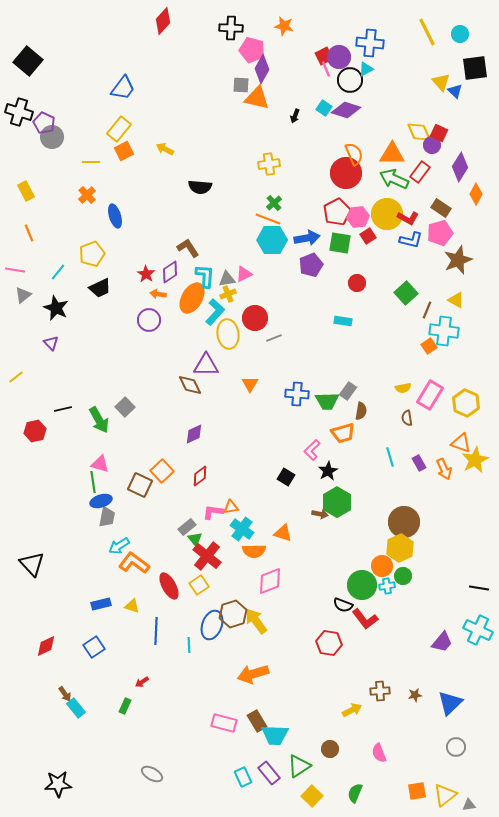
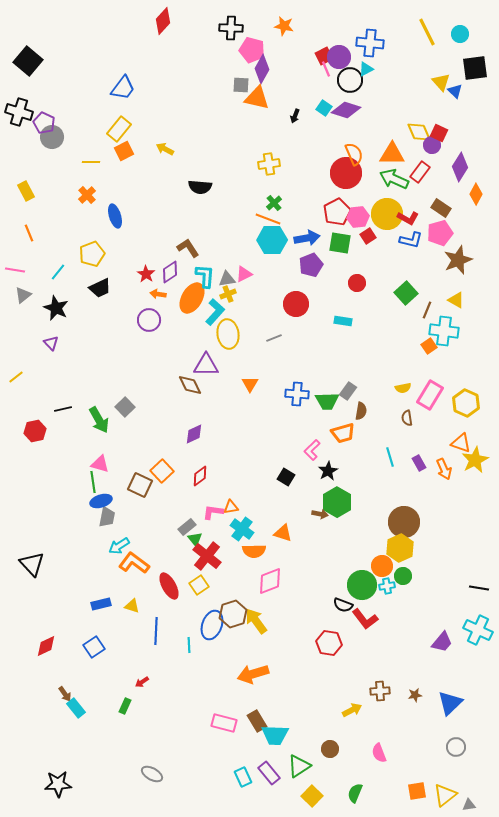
red circle at (255, 318): moved 41 px right, 14 px up
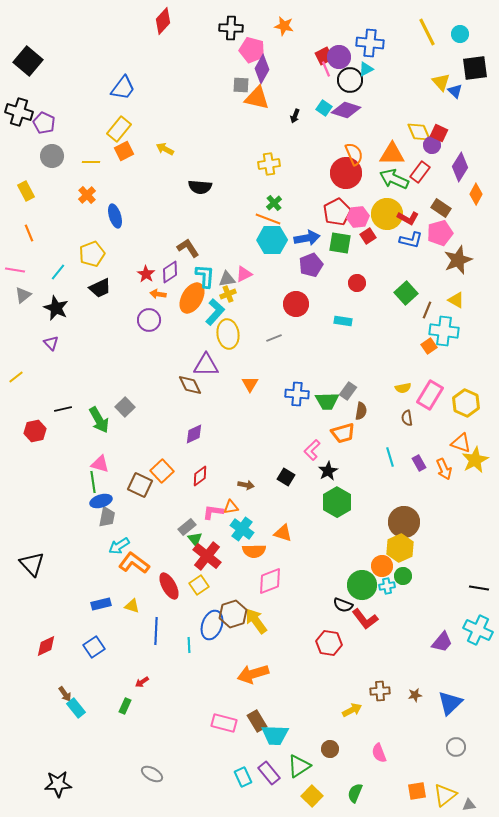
gray circle at (52, 137): moved 19 px down
brown arrow at (320, 514): moved 74 px left, 29 px up
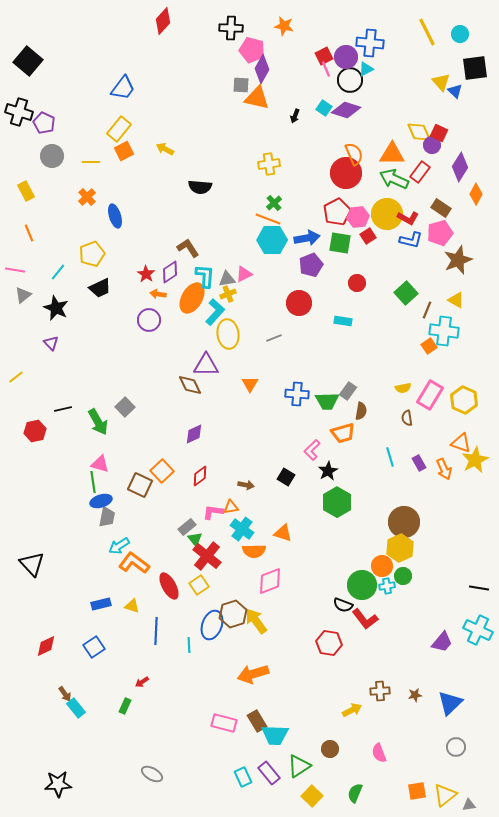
purple circle at (339, 57): moved 7 px right
orange cross at (87, 195): moved 2 px down
red circle at (296, 304): moved 3 px right, 1 px up
yellow hexagon at (466, 403): moved 2 px left, 3 px up
green arrow at (99, 420): moved 1 px left, 2 px down
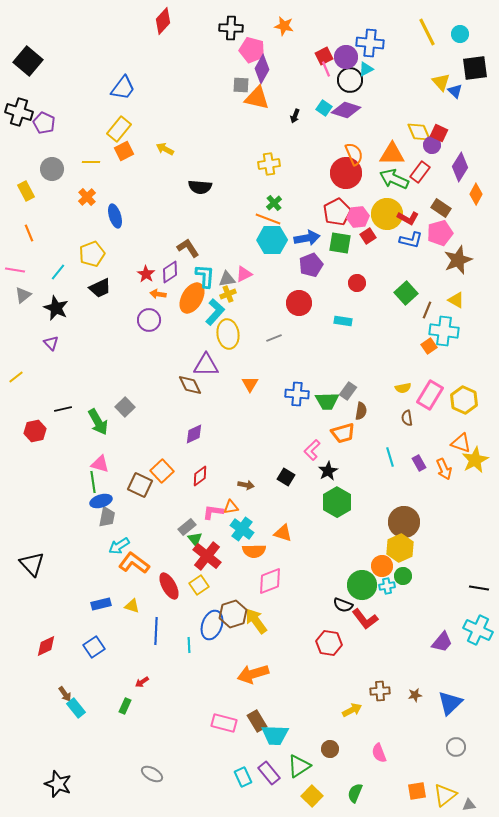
gray circle at (52, 156): moved 13 px down
black star at (58, 784): rotated 24 degrees clockwise
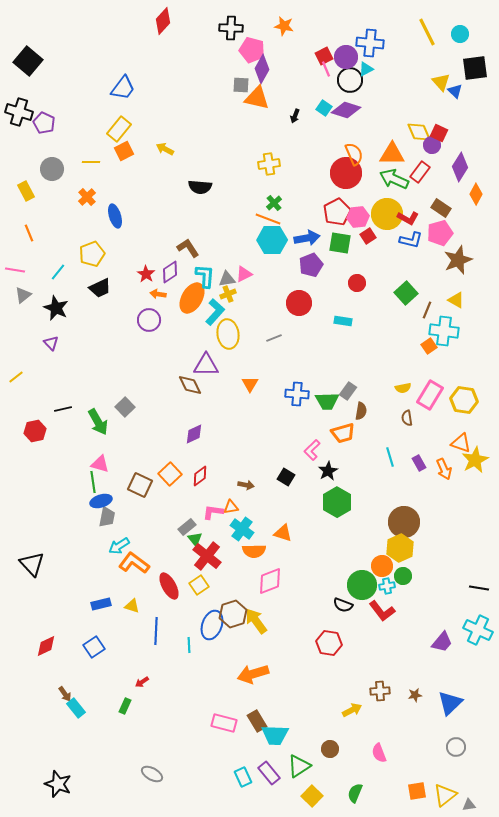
yellow hexagon at (464, 400): rotated 16 degrees counterclockwise
orange square at (162, 471): moved 8 px right, 3 px down
red L-shape at (365, 619): moved 17 px right, 8 px up
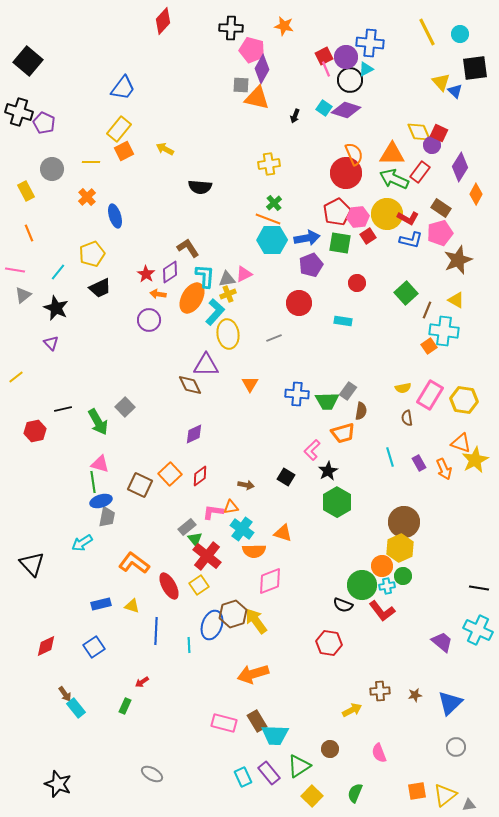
cyan arrow at (119, 546): moved 37 px left, 3 px up
purple trapezoid at (442, 642): rotated 90 degrees counterclockwise
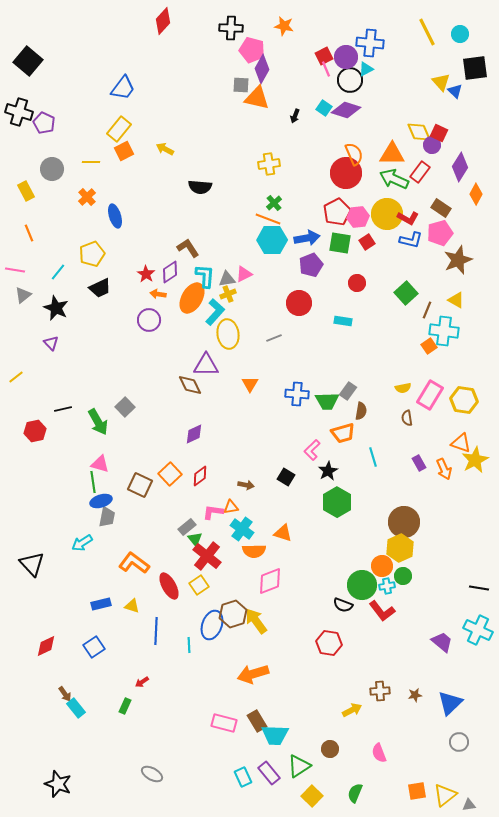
red square at (368, 236): moved 1 px left, 6 px down
cyan line at (390, 457): moved 17 px left
gray circle at (456, 747): moved 3 px right, 5 px up
